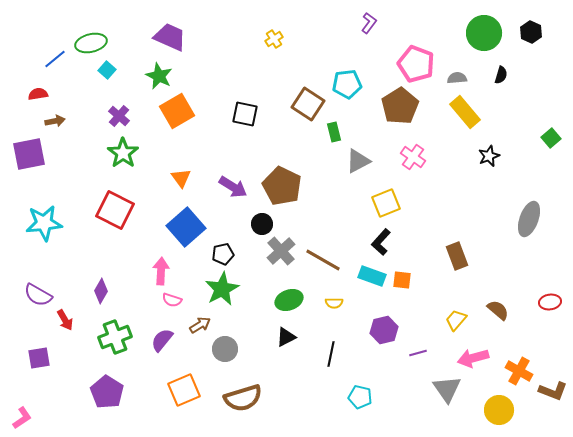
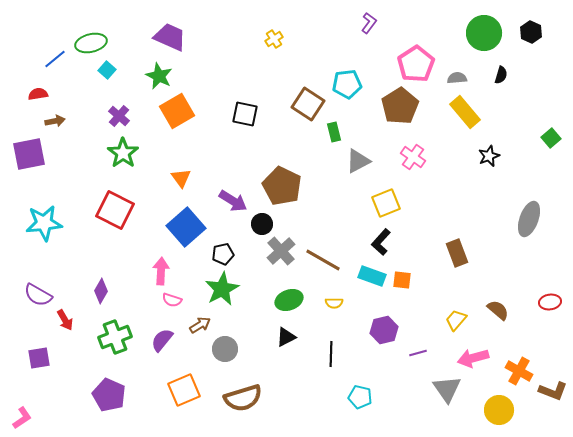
pink pentagon at (416, 64): rotated 18 degrees clockwise
purple arrow at (233, 187): moved 14 px down
brown rectangle at (457, 256): moved 3 px up
black line at (331, 354): rotated 10 degrees counterclockwise
purple pentagon at (107, 392): moved 2 px right, 3 px down; rotated 8 degrees counterclockwise
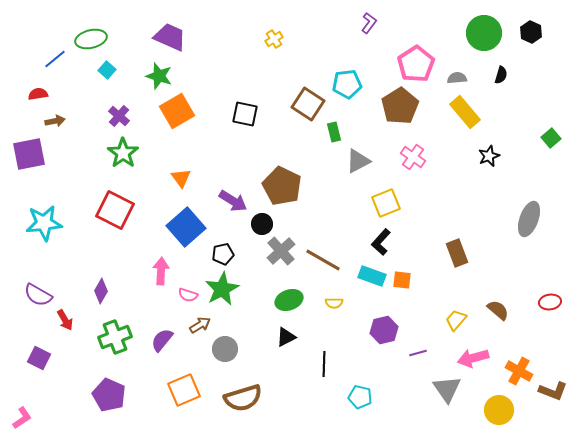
green ellipse at (91, 43): moved 4 px up
green star at (159, 76): rotated 8 degrees counterclockwise
pink semicircle at (172, 300): moved 16 px right, 5 px up
black line at (331, 354): moved 7 px left, 10 px down
purple square at (39, 358): rotated 35 degrees clockwise
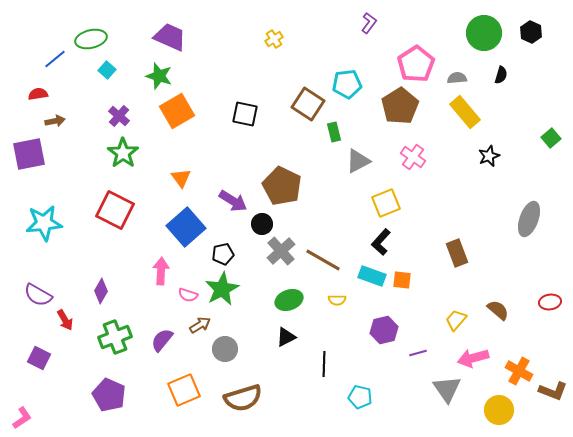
yellow semicircle at (334, 303): moved 3 px right, 3 px up
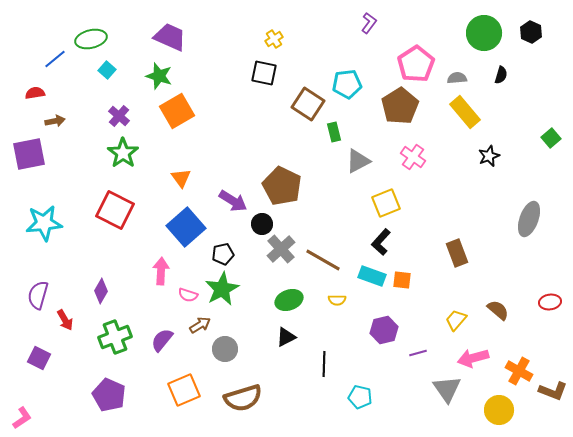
red semicircle at (38, 94): moved 3 px left, 1 px up
black square at (245, 114): moved 19 px right, 41 px up
gray cross at (281, 251): moved 2 px up
purple semicircle at (38, 295): rotated 76 degrees clockwise
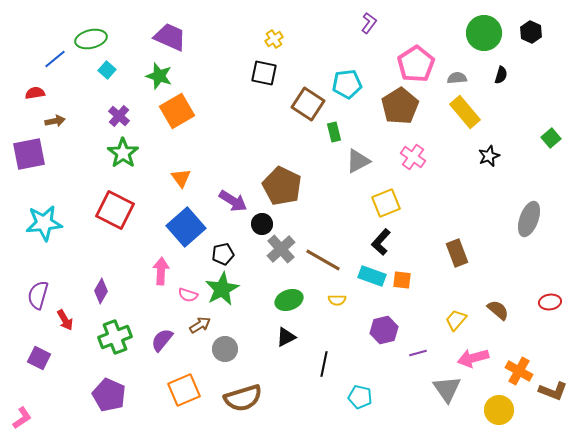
black line at (324, 364): rotated 10 degrees clockwise
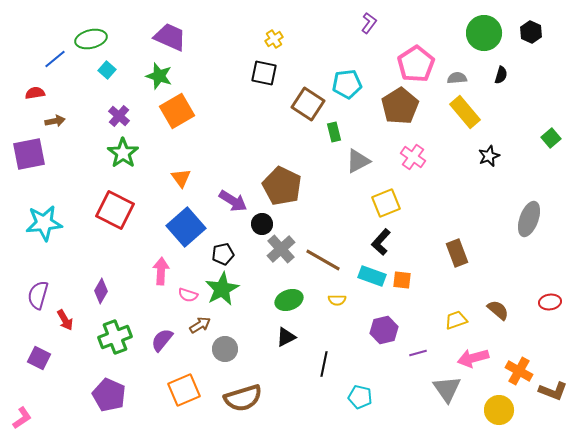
yellow trapezoid at (456, 320): rotated 30 degrees clockwise
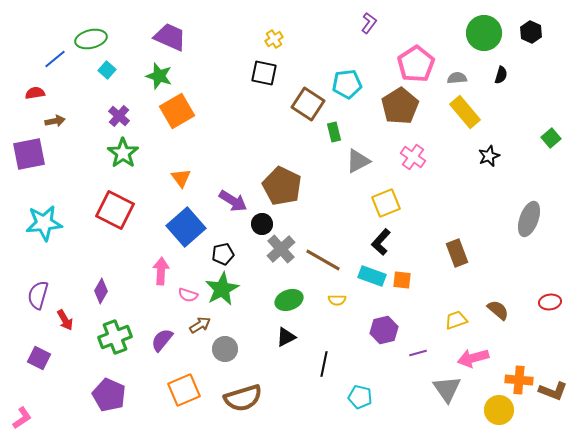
orange cross at (519, 371): moved 9 px down; rotated 24 degrees counterclockwise
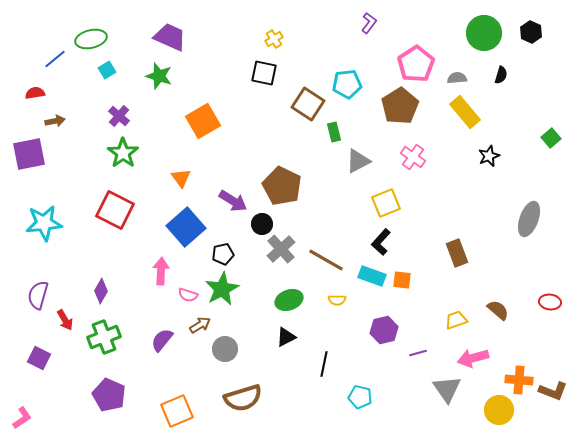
cyan square at (107, 70): rotated 18 degrees clockwise
orange square at (177, 111): moved 26 px right, 10 px down
brown line at (323, 260): moved 3 px right
red ellipse at (550, 302): rotated 15 degrees clockwise
green cross at (115, 337): moved 11 px left
orange square at (184, 390): moved 7 px left, 21 px down
